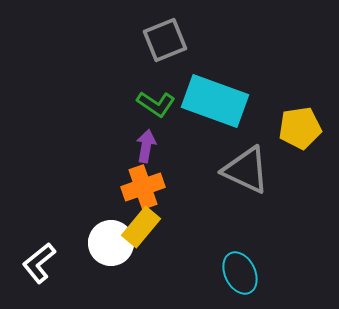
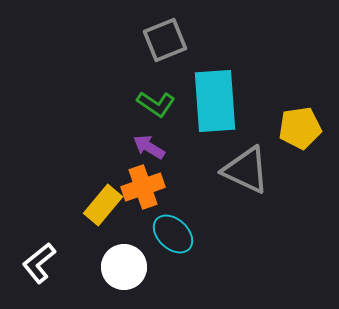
cyan rectangle: rotated 66 degrees clockwise
purple arrow: moved 3 px right, 1 px down; rotated 68 degrees counterclockwise
yellow rectangle: moved 38 px left, 22 px up
white circle: moved 13 px right, 24 px down
cyan ellipse: moved 67 px left, 39 px up; rotated 21 degrees counterclockwise
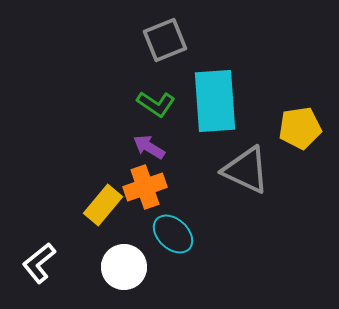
orange cross: moved 2 px right
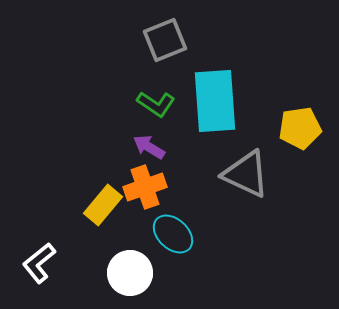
gray triangle: moved 4 px down
white circle: moved 6 px right, 6 px down
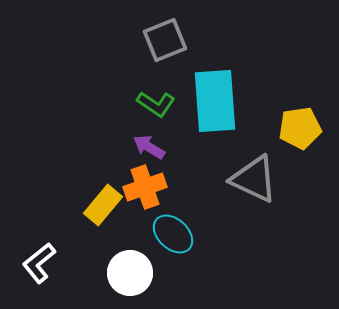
gray triangle: moved 8 px right, 5 px down
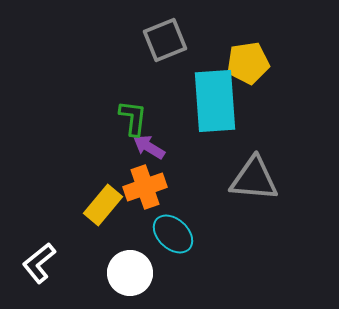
green L-shape: moved 23 px left, 14 px down; rotated 117 degrees counterclockwise
yellow pentagon: moved 52 px left, 65 px up
gray triangle: rotated 20 degrees counterclockwise
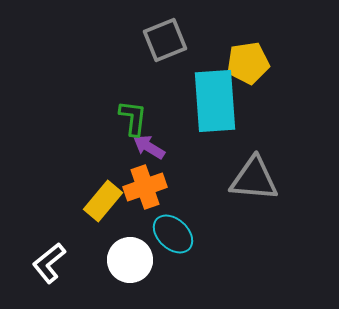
yellow rectangle: moved 4 px up
white L-shape: moved 10 px right
white circle: moved 13 px up
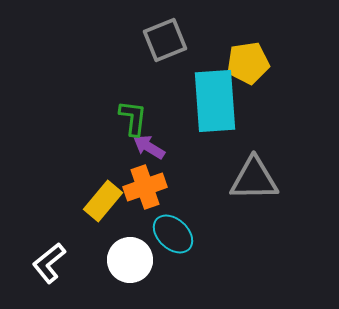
gray triangle: rotated 6 degrees counterclockwise
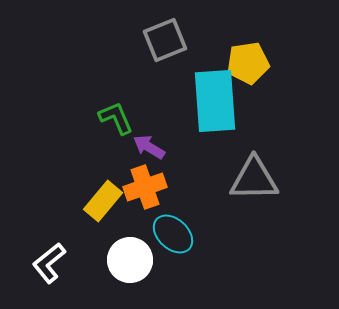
green L-shape: moved 17 px left; rotated 30 degrees counterclockwise
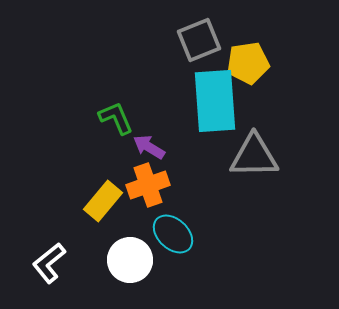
gray square: moved 34 px right
gray triangle: moved 23 px up
orange cross: moved 3 px right, 2 px up
